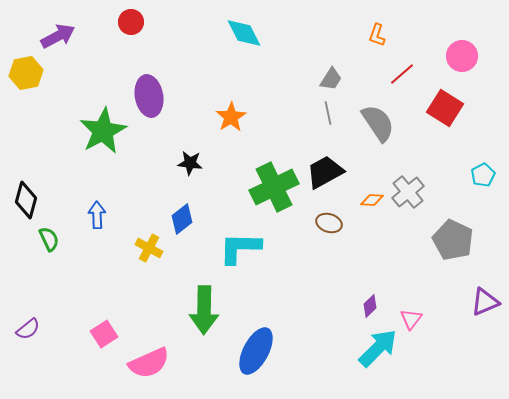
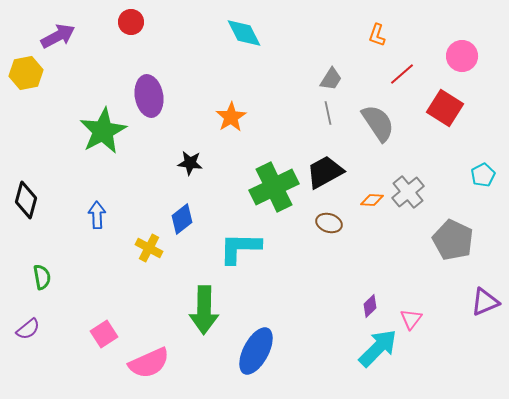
green semicircle: moved 7 px left, 38 px down; rotated 15 degrees clockwise
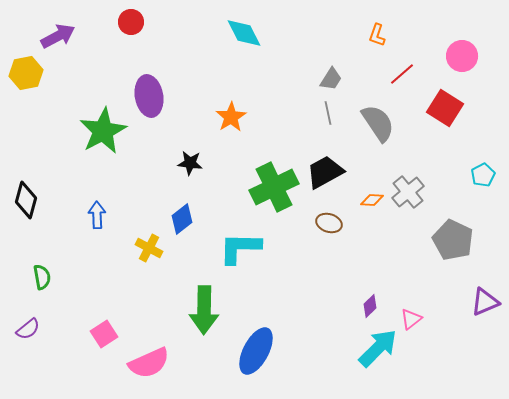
pink triangle: rotated 15 degrees clockwise
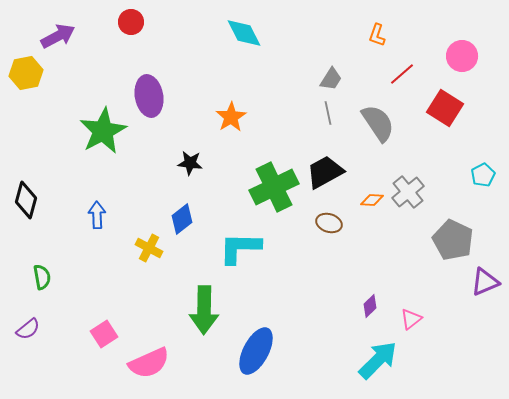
purple triangle: moved 20 px up
cyan arrow: moved 12 px down
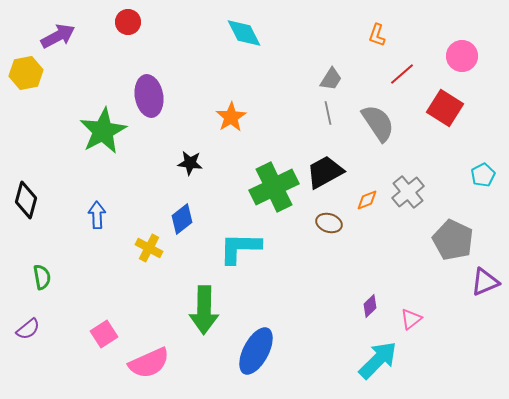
red circle: moved 3 px left
orange diamond: moved 5 px left; rotated 25 degrees counterclockwise
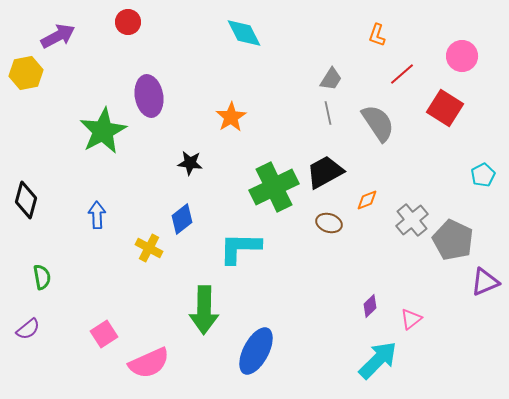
gray cross: moved 4 px right, 28 px down
